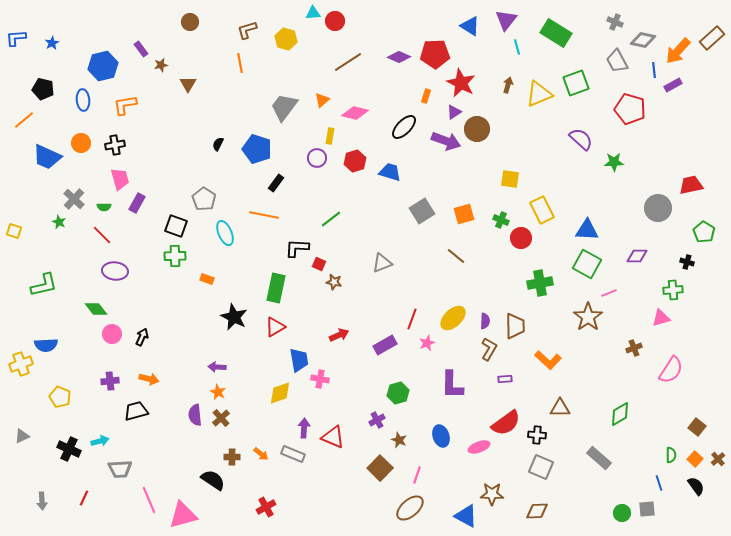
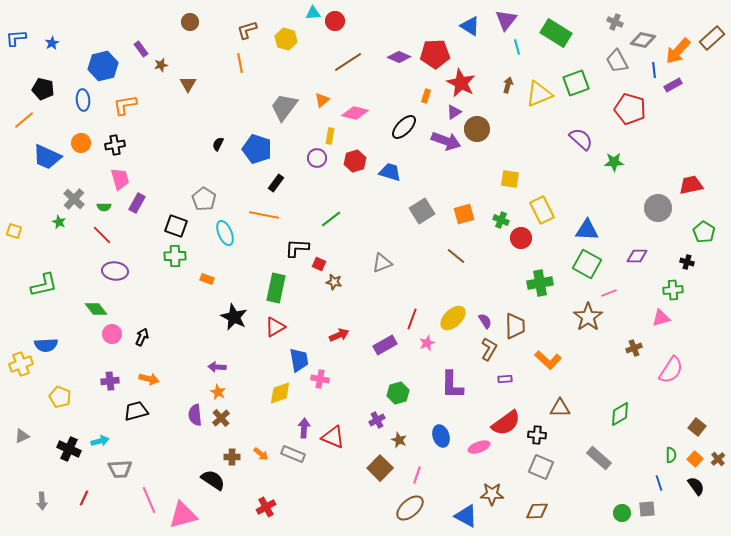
purple semicircle at (485, 321): rotated 35 degrees counterclockwise
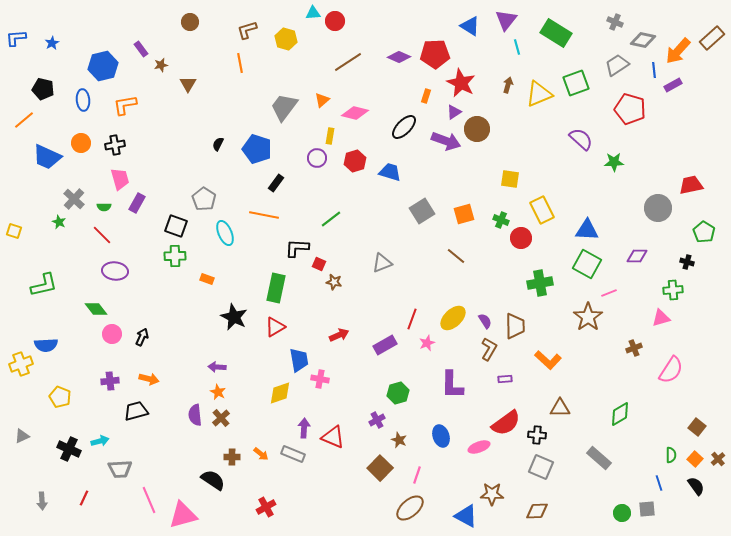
gray trapezoid at (617, 61): moved 4 px down; rotated 85 degrees clockwise
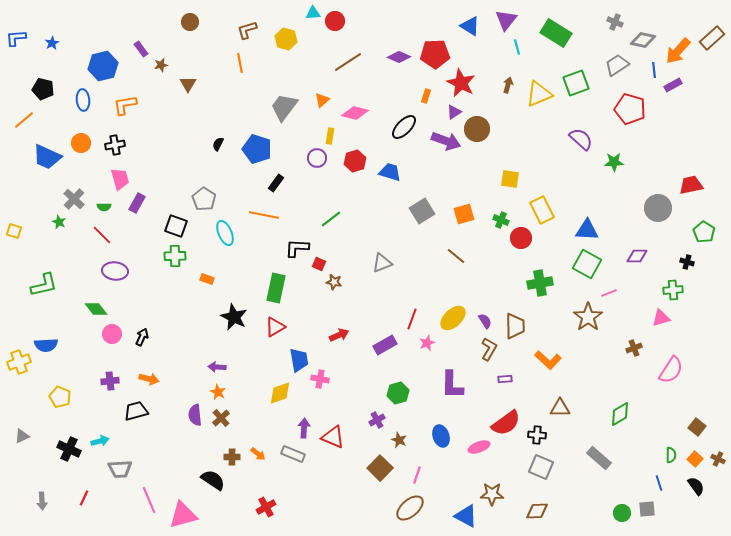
yellow cross at (21, 364): moved 2 px left, 2 px up
orange arrow at (261, 454): moved 3 px left
brown cross at (718, 459): rotated 24 degrees counterclockwise
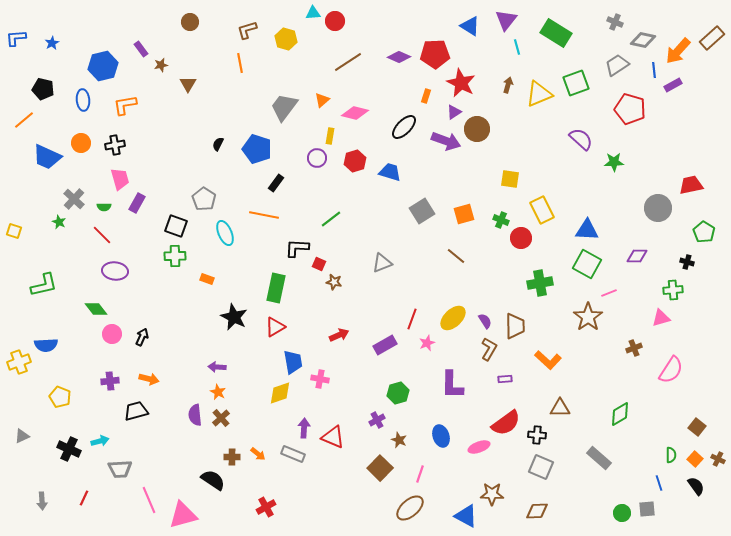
blue trapezoid at (299, 360): moved 6 px left, 2 px down
pink line at (417, 475): moved 3 px right, 1 px up
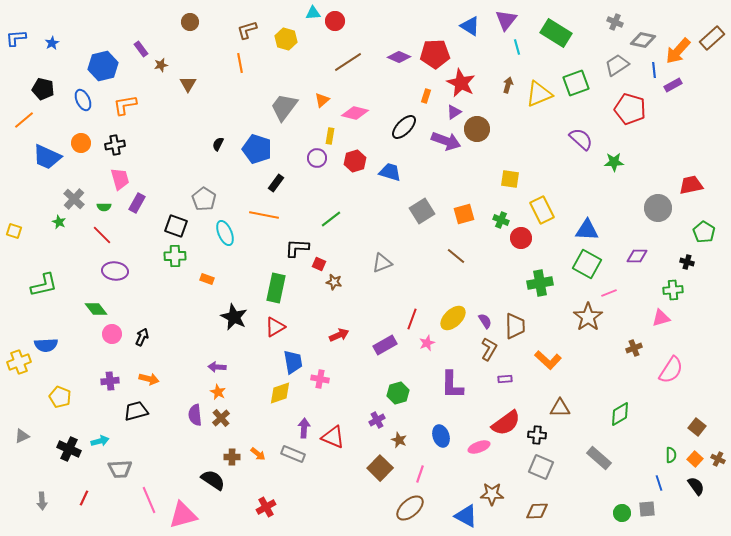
blue ellipse at (83, 100): rotated 20 degrees counterclockwise
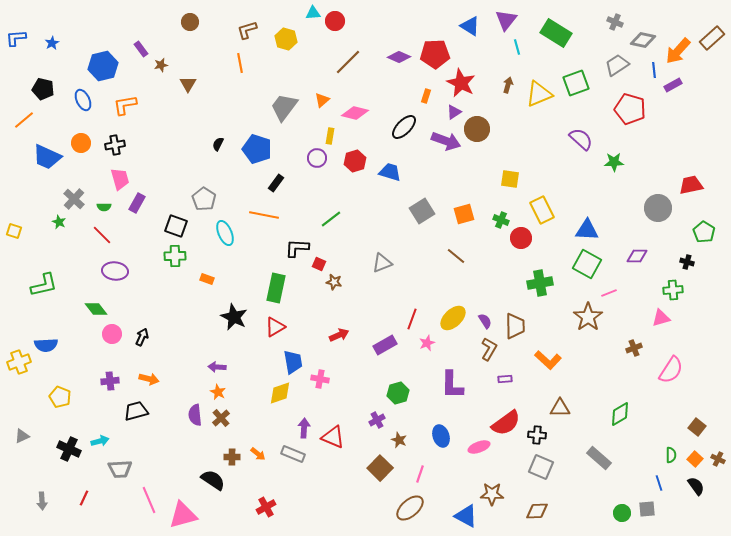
brown line at (348, 62): rotated 12 degrees counterclockwise
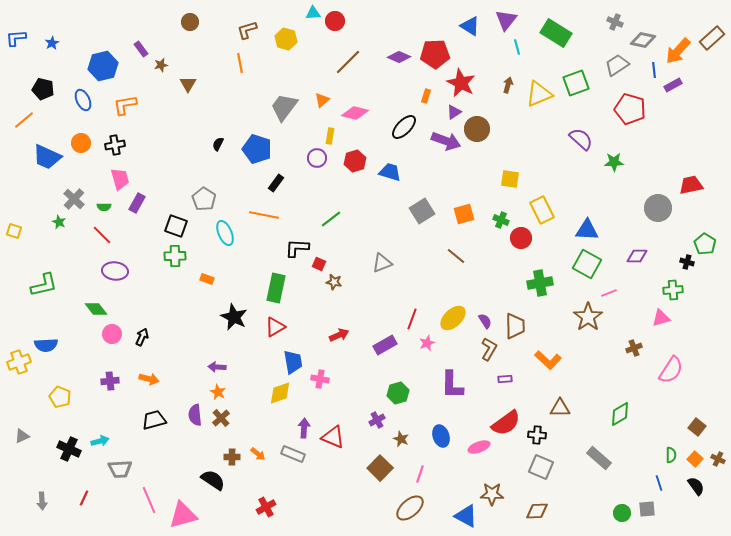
green pentagon at (704, 232): moved 1 px right, 12 px down
black trapezoid at (136, 411): moved 18 px right, 9 px down
brown star at (399, 440): moved 2 px right, 1 px up
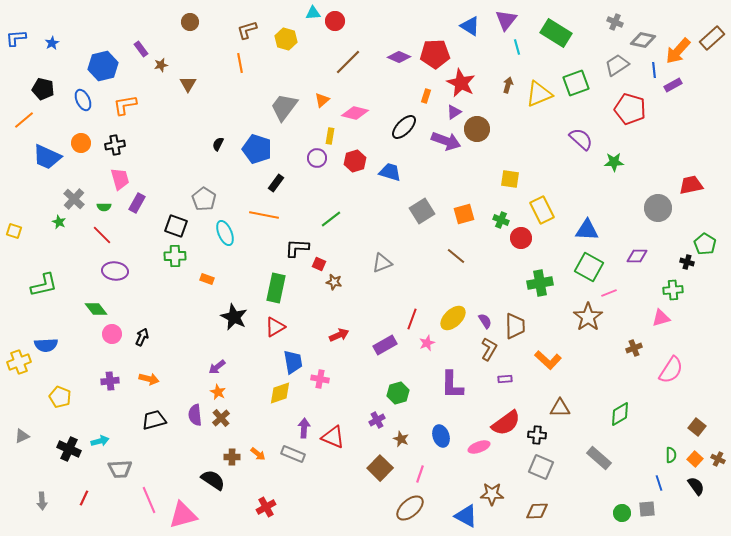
green square at (587, 264): moved 2 px right, 3 px down
purple arrow at (217, 367): rotated 42 degrees counterclockwise
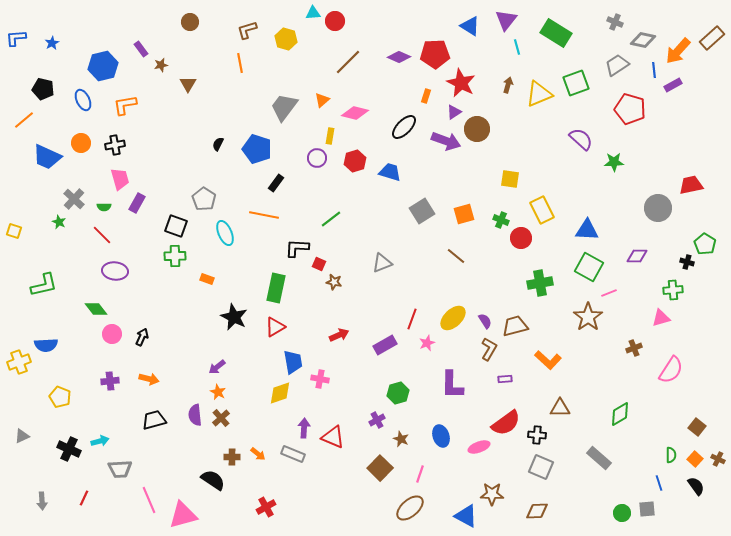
brown trapezoid at (515, 326): rotated 104 degrees counterclockwise
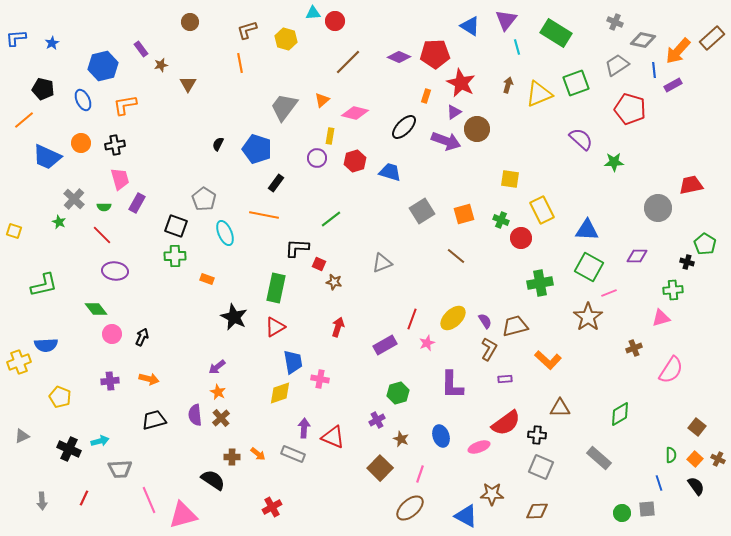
red arrow at (339, 335): moved 1 px left, 8 px up; rotated 48 degrees counterclockwise
red cross at (266, 507): moved 6 px right
